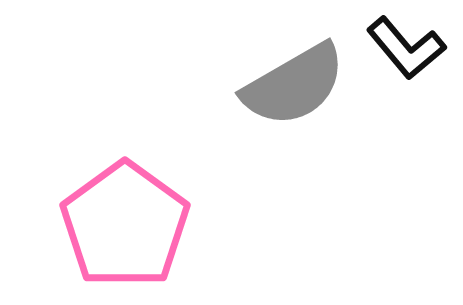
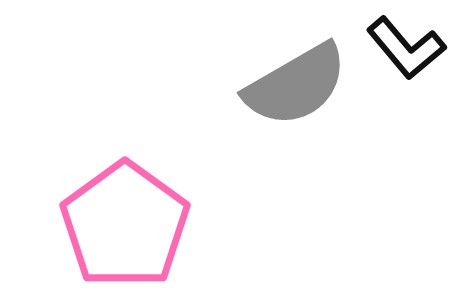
gray semicircle: moved 2 px right
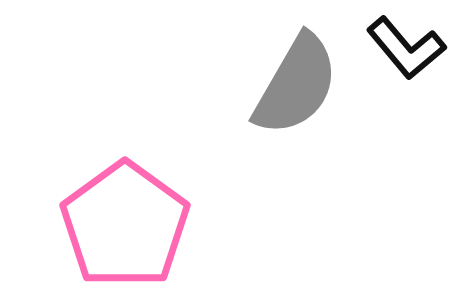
gray semicircle: rotated 30 degrees counterclockwise
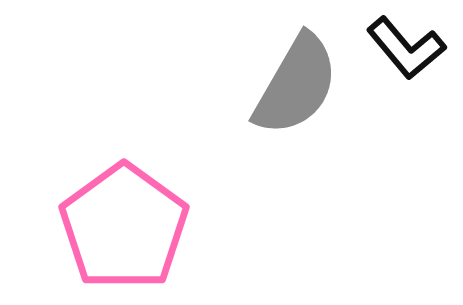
pink pentagon: moved 1 px left, 2 px down
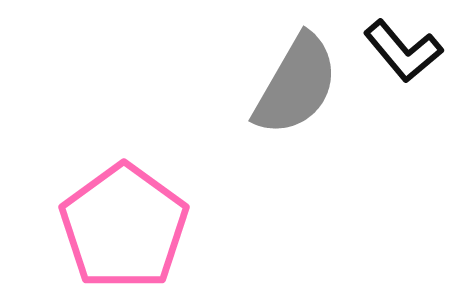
black L-shape: moved 3 px left, 3 px down
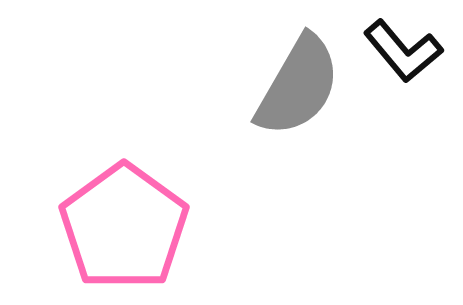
gray semicircle: moved 2 px right, 1 px down
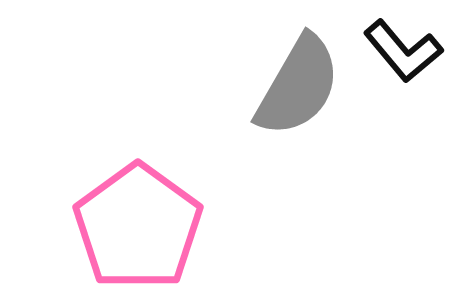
pink pentagon: moved 14 px right
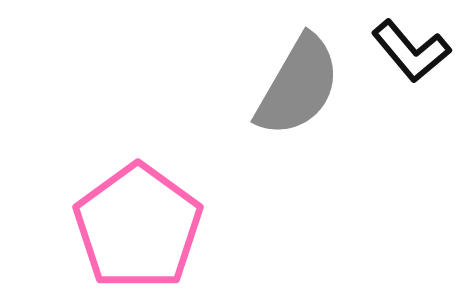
black L-shape: moved 8 px right
